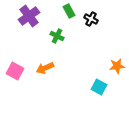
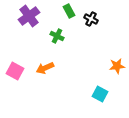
cyan square: moved 1 px right, 7 px down
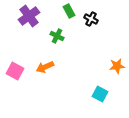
orange arrow: moved 1 px up
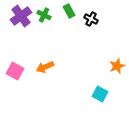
purple cross: moved 8 px left
green cross: moved 13 px left, 21 px up
orange star: rotated 14 degrees counterclockwise
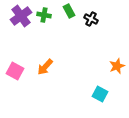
green cross: rotated 16 degrees counterclockwise
orange arrow: rotated 24 degrees counterclockwise
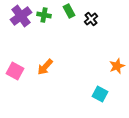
black cross: rotated 24 degrees clockwise
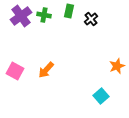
green rectangle: rotated 40 degrees clockwise
orange arrow: moved 1 px right, 3 px down
cyan square: moved 1 px right, 2 px down; rotated 21 degrees clockwise
